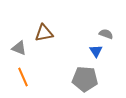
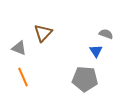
brown triangle: moved 1 px left; rotated 36 degrees counterclockwise
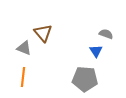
brown triangle: rotated 24 degrees counterclockwise
gray triangle: moved 5 px right
orange line: rotated 30 degrees clockwise
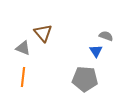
gray semicircle: moved 2 px down
gray triangle: moved 1 px left
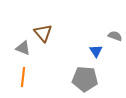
gray semicircle: moved 9 px right
